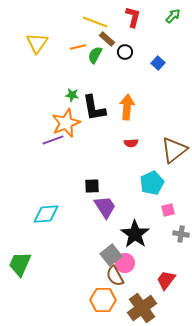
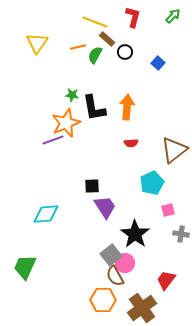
green trapezoid: moved 5 px right, 3 px down
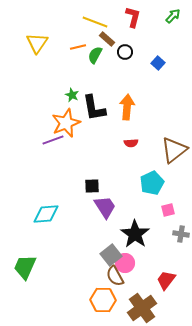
green star: rotated 16 degrees clockwise
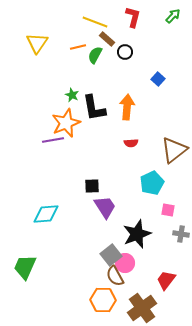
blue square: moved 16 px down
purple line: rotated 10 degrees clockwise
pink square: rotated 24 degrees clockwise
black star: moved 2 px right; rotated 16 degrees clockwise
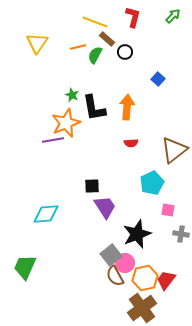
orange hexagon: moved 42 px right, 22 px up; rotated 15 degrees counterclockwise
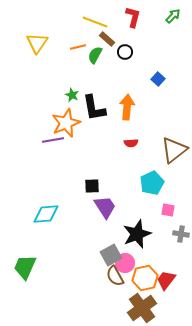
gray square: rotated 10 degrees clockwise
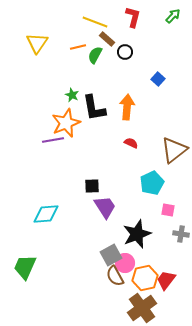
red semicircle: rotated 152 degrees counterclockwise
